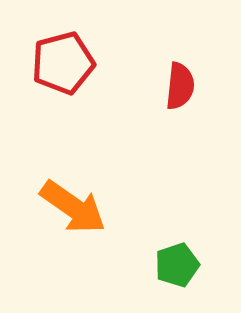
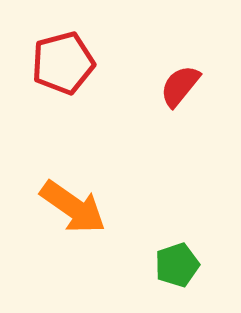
red semicircle: rotated 147 degrees counterclockwise
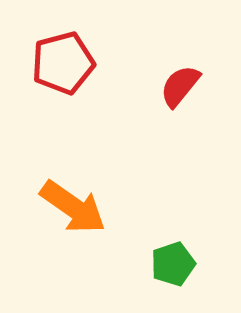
green pentagon: moved 4 px left, 1 px up
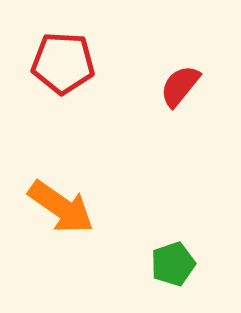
red pentagon: rotated 18 degrees clockwise
orange arrow: moved 12 px left
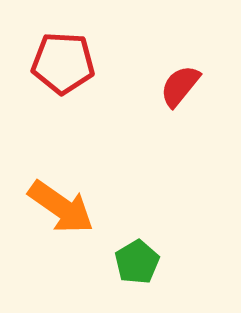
green pentagon: moved 36 px left, 2 px up; rotated 12 degrees counterclockwise
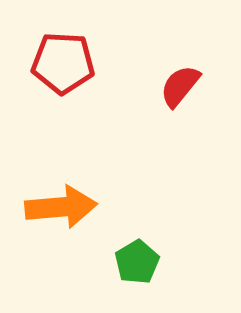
orange arrow: rotated 40 degrees counterclockwise
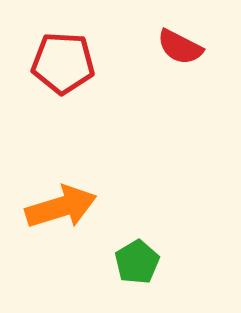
red semicircle: moved 39 px up; rotated 102 degrees counterclockwise
orange arrow: rotated 12 degrees counterclockwise
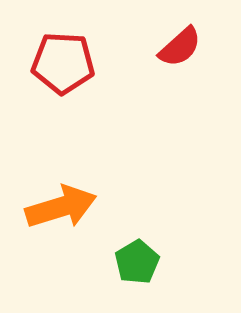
red semicircle: rotated 69 degrees counterclockwise
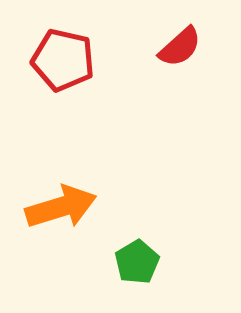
red pentagon: moved 3 px up; rotated 10 degrees clockwise
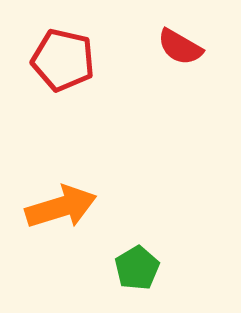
red semicircle: rotated 72 degrees clockwise
green pentagon: moved 6 px down
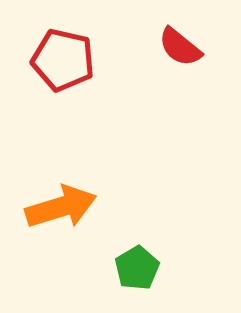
red semicircle: rotated 9 degrees clockwise
